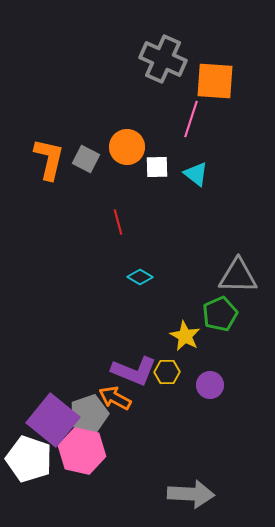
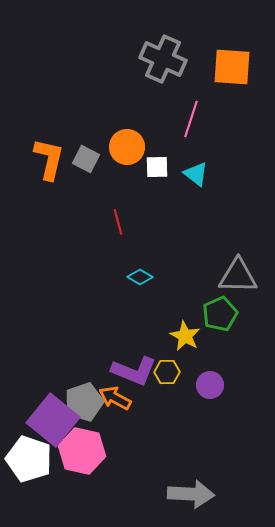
orange square: moved 17 px right, 14 px up
gray pentagon: moved 5 px left, 12 px up
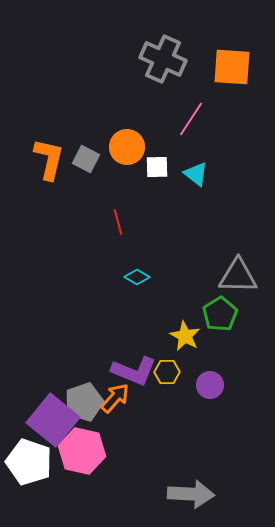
pink line: rotated 15 degrees clockwise
cyan diamond: moved 3 px left
green pentagon: rotated 8 degrees counterclockwise
orange arrow: rotated 104 degrees clockwise
white pentagon: moved 3 px down
